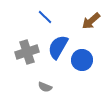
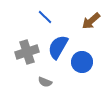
blue circle: moved 2 px down
gray semicircle: moved 5 px up
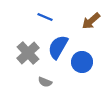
blue line: rotated 21 degrees counterclockwise
gray cross: moved 1 px right, 1 px down; rotated 25 degrees counterclockwise
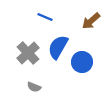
gray semicircle: moved 11 px left, 5 px down
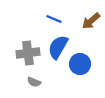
blue line: moved 9 px right, 2 px down
gray cross: rotated 35 degrees clockwise
blue circle: moved 2 px left, 2 px down
gray semicircle: moved 5 px up
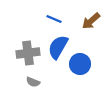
gray semicircle: moved 1 px left
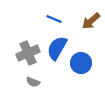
blue semicircle: moved 1 px left, 1 px down
gray cross: rotated 15 degrees counterclockwise
blue circle: moved 1 px right, 1 px up
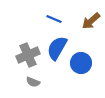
gray cross: moved 2 px down
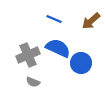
blue semicircle: moved 1 px right; rotated 85 degrees clockwise
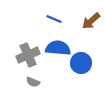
blue semicircle: rotated 20 degrees counterclockwise
